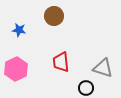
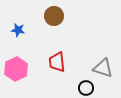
blue star: moved 1 px left
red trapezoid: moved 4 px left
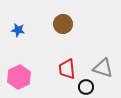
brown circle: moved 9 px right, 8 px down
red trapezoid: moved 10 px right, 7 px down
pink hexagon: moved 3 px right, 8 px down
black circle: moved 1 px up
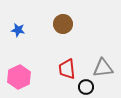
gray triangle: rotated 25 degrees counterclockwise
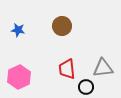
brown circle: moved 1 px left, 2 px down
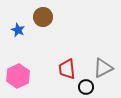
brown circle: moved 19 px left, 9 px up
blue star: rotated 16 degrees clockwise
gray triangle: rotated 20 degrees counterclockwise
pink hexagon: moved 1 px left, 1 px up
